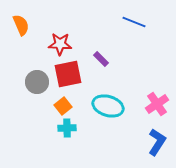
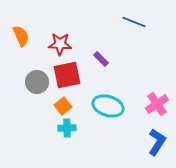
orange semicircle: moved 11 px down
red square: moved 1 px left, 1 px down
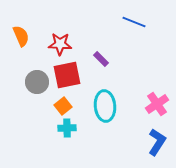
cyan ellipse: moved 3 px left; rotated 68 degrees clockwise
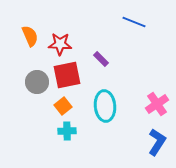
orange semicircle: moved 9 px right
cyan cross: moved 3 px down
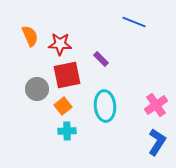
gray circle: moved 7 px down
pink cross: moved 1 px left, 1 px down
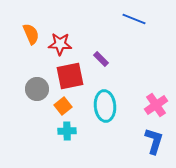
blue line: moved 3 px up
orange semicircle: moved 1 px right, 2 px up
red square: moved 3 px right, 1 px down
blue L-shape: moved 3 px left, 1 px up; rotated 16 degrees counterclockwise
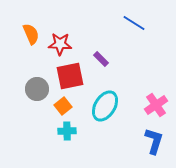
blue line: moved 4 px down; rotated 10 degrees clockwise
cyan ellipse: rotated 36 degrees clockwise
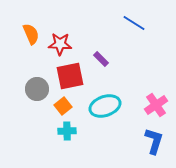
cyan ellipse: rotated 40 degrees clockwise
